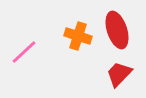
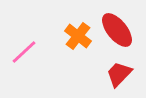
red ellipse: rotated 21 degrees counterclockwise
orange cross: rotated 20 degrees clockwise
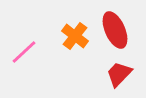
red ellipse: moved 2 px left; rotated 15 degrees clockwise
orange cross: moved 3 px left
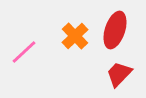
red ellipse: rotated 42 degrees clockwise
orange cross: rotated 8 degrees clockwise
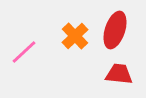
red trapezoid: rotated 52 degrees clockwise
